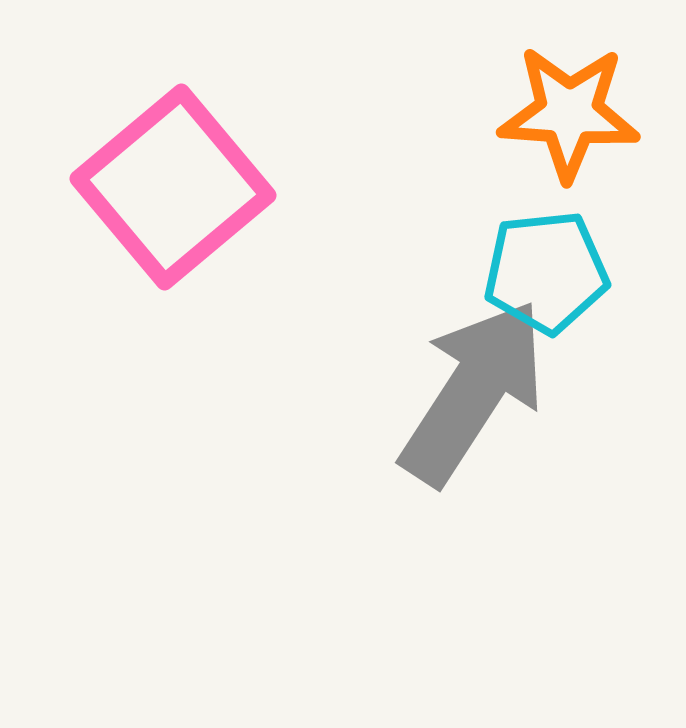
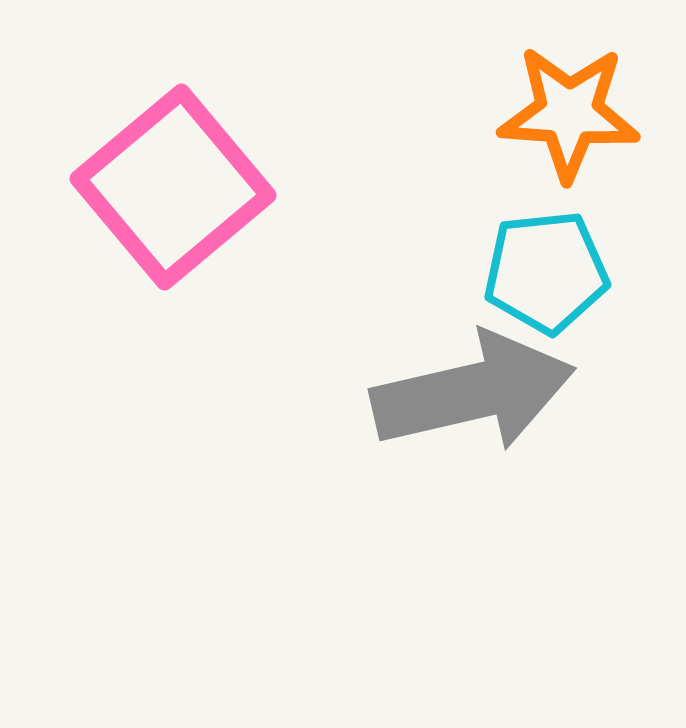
gray arrow: rotated 44 degrees clockwise
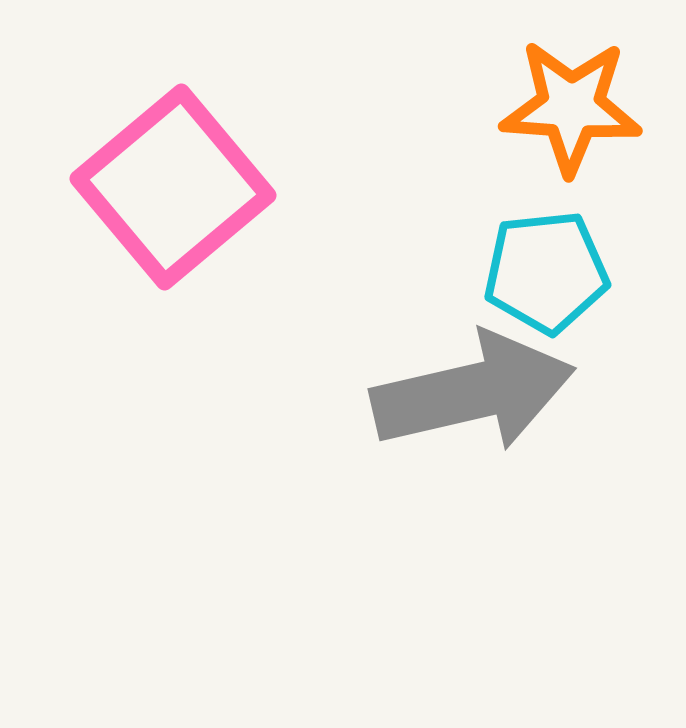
orange star: moved 2 px right, 6 px up
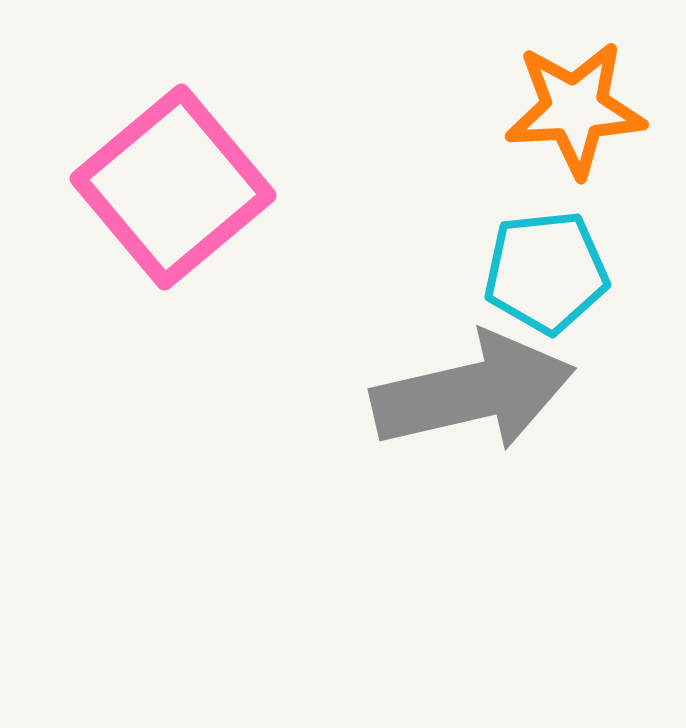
orange star: moved 4 px right, 2 px down; rotated 7 degrees counterclockwise
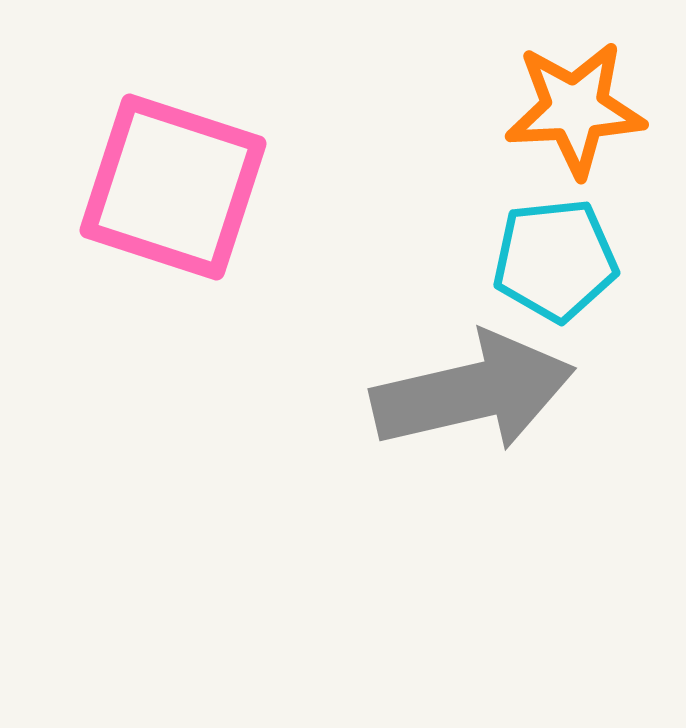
pink square: rotated 32 degrees counterclockwise
cyan pentagon: moved 9 px right, 12 px up
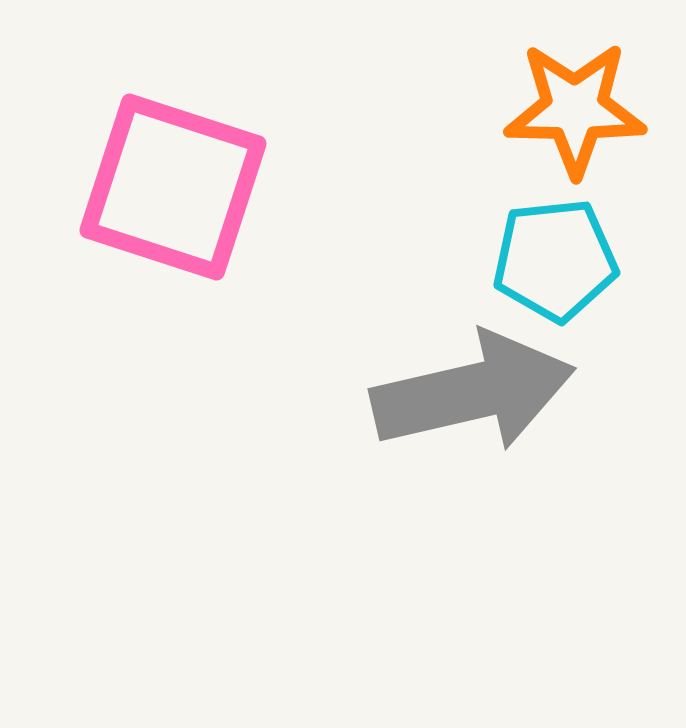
orange star: rotated 4 degrees clockwise
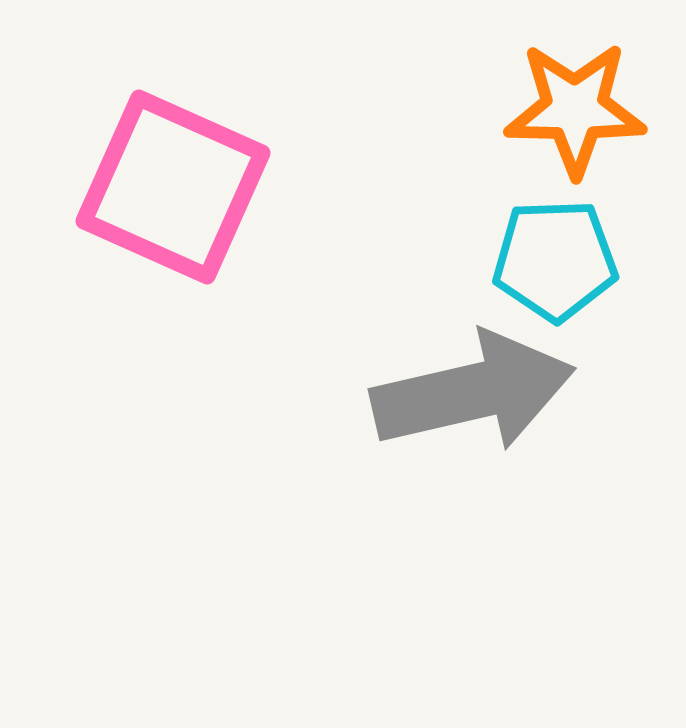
pink square: rotated 6 degrees clockwise
cyan pentagon: rotated 4 degrees clockwise
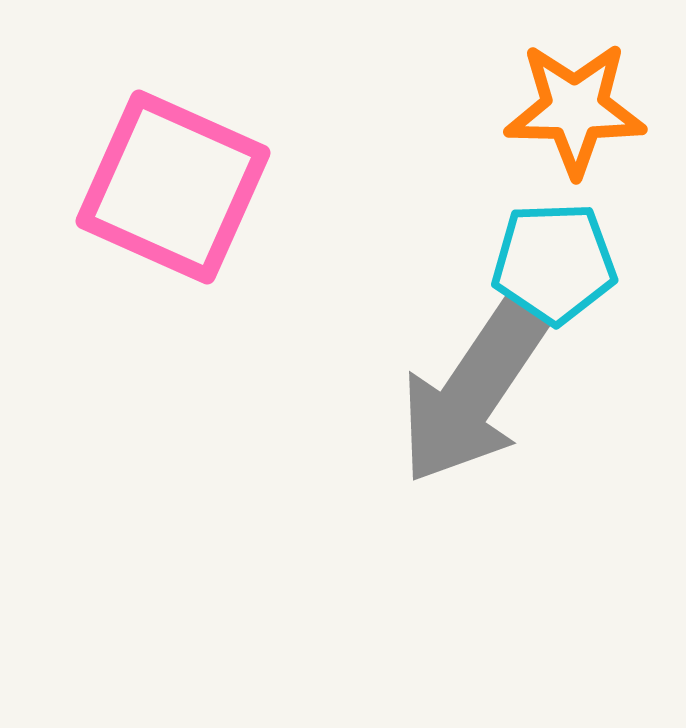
cyan pentagon: moved 1 px left, 3 px down
gray arrow: rotated 137 degrees clockwise
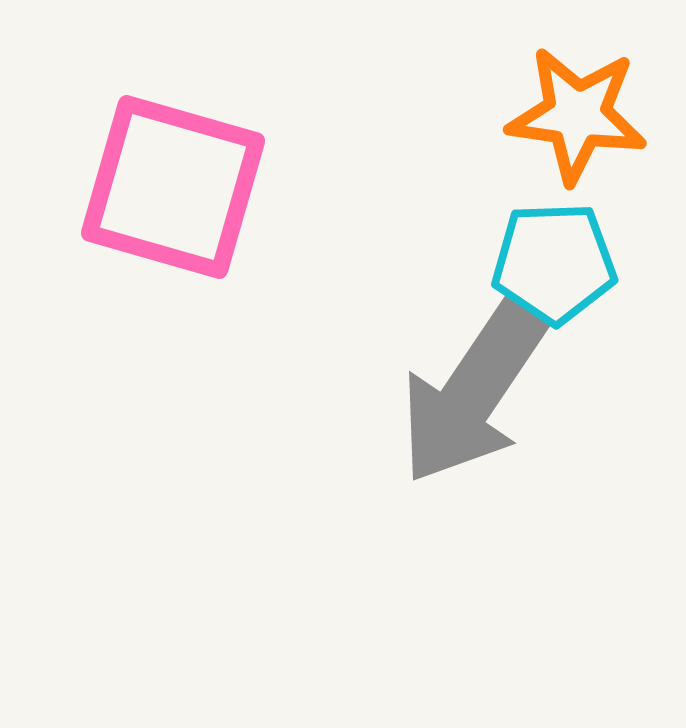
orange star: moved 2 px right, 6 px down; rotated 7 degrees clockwise
pink square: rotated 8 degrees counterclockwise
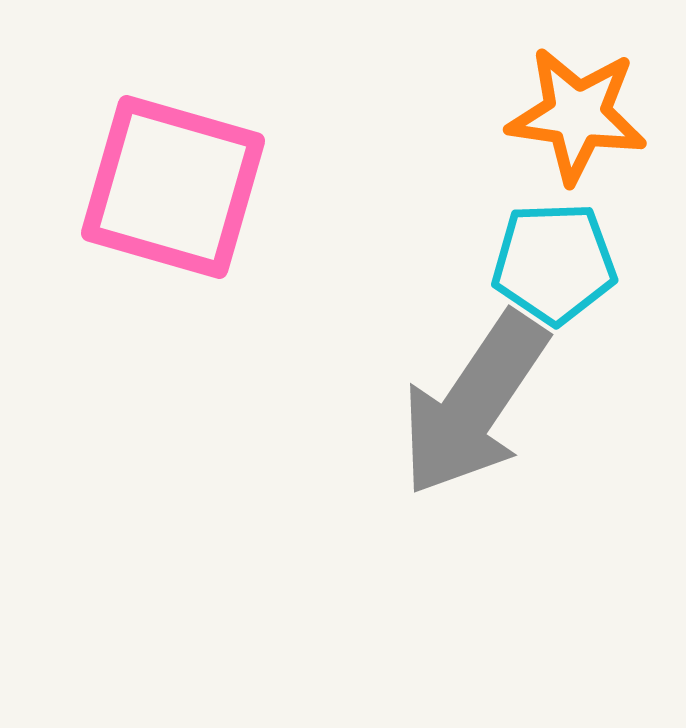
gray arrow: moved 1 px right, 12 px down
